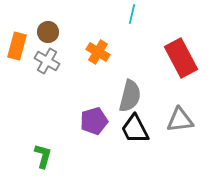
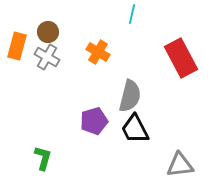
gray cross: moved 4 px up
gray triangle: moved 45 px down
green L-shape: moved 2 px down
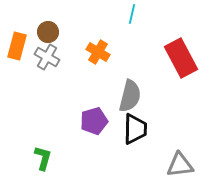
black trapezoid: rotated 152 degrees counterclockwise
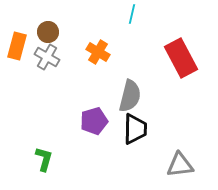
green L-shape: moved 1 px right, 1 px down
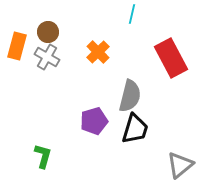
orange cross: rotated 15 degrees clockwise
red rectangle: moved 10 px left
black trapezoid: rotated 16 degrees clockwise
green L-shape: moved 1 px left, 3 px up
gray triangle: rotated 32 degrees counterclockwise
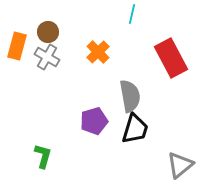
gray semicircle: rotated 24 degrees counterclockwise
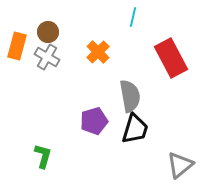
cyan line: moved 1 px right, 3 px down
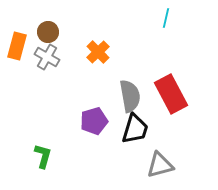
cyan line: moved 33 px right, 1 px down
red rectangle: moved 36 px down
gray triangle: moved 20 px left; rotated 24 degrees clockwise
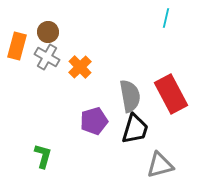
orange cross: moved 18 px left, 15 px down
